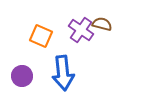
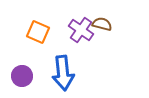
orange square: moved 3 px left, 4 px up
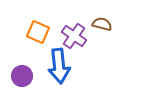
purple cross: moved 7 px left, 6 px down
blue arrow: moved 4 px left, 7 px up
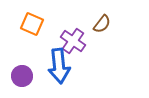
brown semicircle: rotated 114 degrees clockwise
orange square: moved 6 px left, 8 px up
purple cross: moved 1 px left, 5 px down
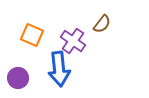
orange square: moved 11 px down
blue arrow: moved 3 px down
purple circle: moved 4 px left, 2 px down
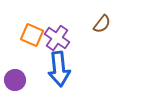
purple cross: moved 16 px left, 3 px up
purple circle: moved 3 px left, 2 px down
